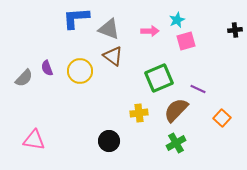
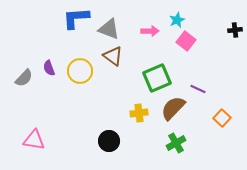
pink square: rotated 36 degrees counterclockwise
purple semicircle: moved 2 px right
green square: moved 2 px left
brown semicircle: moved 3 px left, 2 px up
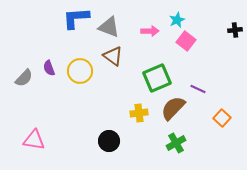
gray triangle: moved 2 px up
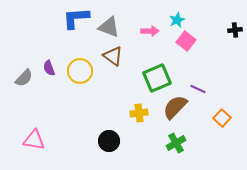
brown semicircle: moved 2 px right, 1 px up
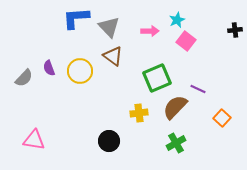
gray triangle: rotated 25 degrees clockwise
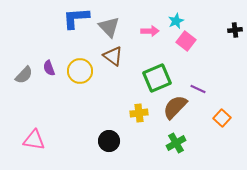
cyan star: moved 1 px left, 1 px down
gray semicircle: moved 3 px up
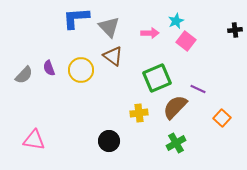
pink arrow: moved 2 px down
yellow circle: moved 1 px right, 1 px up
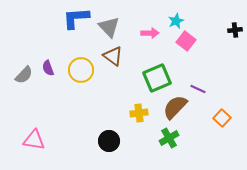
purple semicircle: moved 1 px left
green cross: moved 7 px left, 5 px up
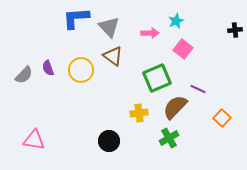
pink square: moved 3 px left, 8 px down
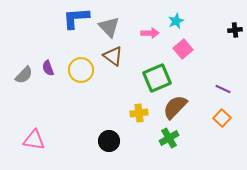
pink square: rotated 12 degrees clockwise
purple line: moved 25 px right
